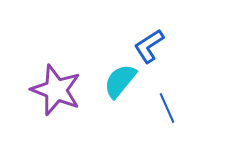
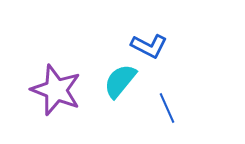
blue L-shape: rotated 120 degrees counterclockwise
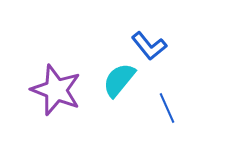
blue L-shape: rotated 24 degrees clockwise
cyan semicircle: moved 1 px left, 1 px up
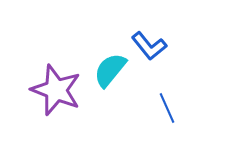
cyan semicircle: moved 9 px left, 10 px up
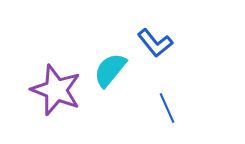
blue L-shape: moved 6 px right, 3 px up
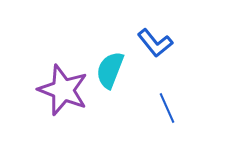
cyan semicircle: rotated 18 degrees counterclockwise
purple star: moved 7 px right
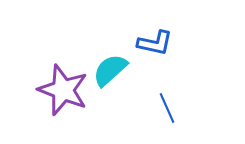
blue L-shape: rotated 39 degrees counterclockwise
cyan semicircle: rotated 27 degrees clockwise
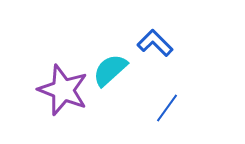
blue L-shape: rotated 147 degrees counterclockwise
blue line: rotated 60 degrees clockwise
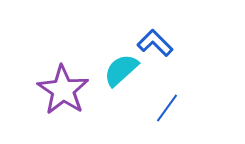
cyan semicircle: moved 11 px right
purple star: rotated 12 degrees clockwise
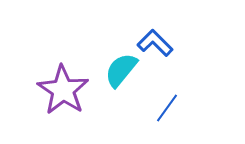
cyan semicircle: rotated 9 degrees counterclockwise
